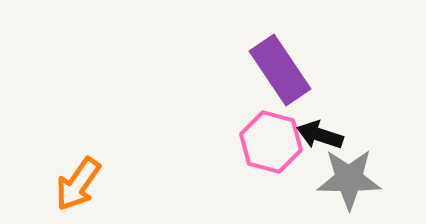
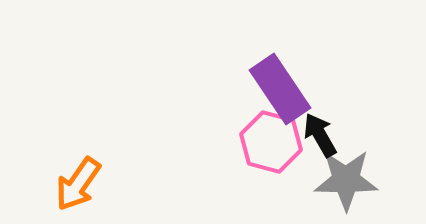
purple rectangle: moved 19 px down
black arrow: rotated 42 degrees clockwise
gray star: moved 3 px left, 1 px down
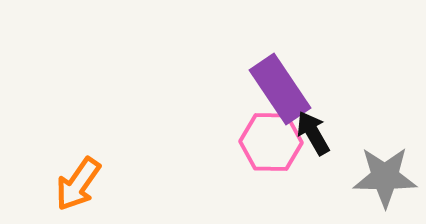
black arrow: moved 7 px left, 2 px up
pink hexagon: rotated 14 degrees counterclockwise
gray star: moved 39 px right, 3 px up
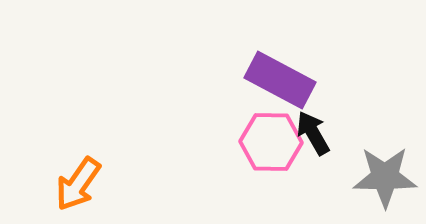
purple rectangle: moved 9 px up; rotated 28 degrees counterclockwise
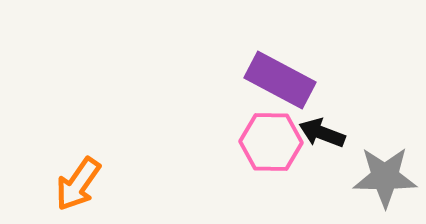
black arrow: moved 9 px right; rotated 39 degrees counterclockwise
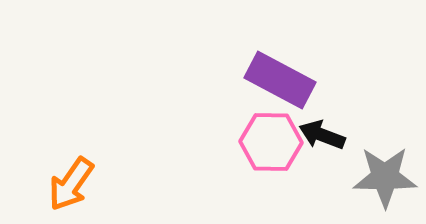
black arrow: moved 2 px down
orange arrow: moved 7 px left
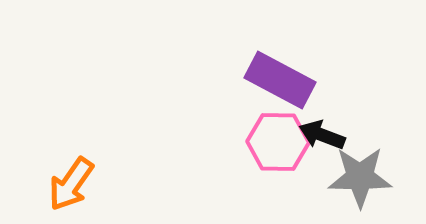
pink hexagon: moved 7 px right
gray star: moved 25 px left
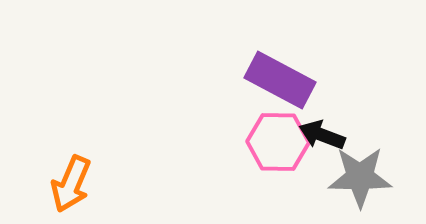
orange arrow: rotated 12 degrees counterclockwise
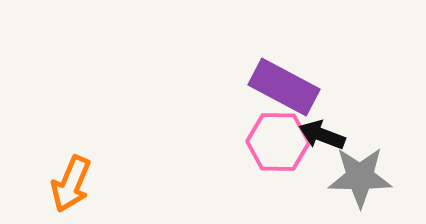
purple rectangle: moved 4 px right, 7 px down
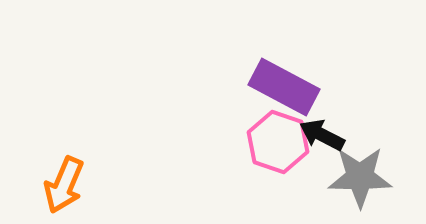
black arrow: rotated 6 degrees clockwise
pink hexagon: rotated 18 degrees clockwise
orange arrow: moved 7 px left, 1 px down
